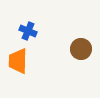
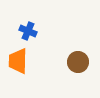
brown circle: moved 3 px left, 13 px down
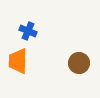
brown circle: moved 1 px right, 1 px down
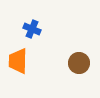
blue cross: moved 4 px right, 2 px up
